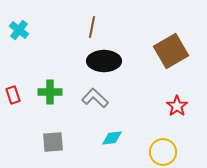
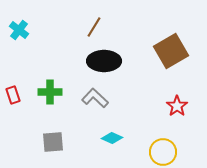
brown line: moved 2 px right; rotated 20 degrees clockwise
cyan diamond: rotated 30 degrees clockwise
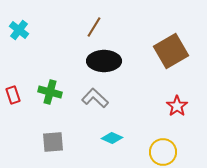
green cross: rotated 15 degrees clockwise
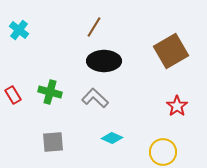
red rectangle: rotated 12 degrees counterclockwise
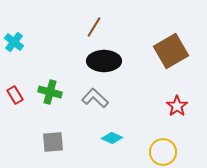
cyan cross: moved 5 px left, 12 px down
red rectangle: moved 2 px right
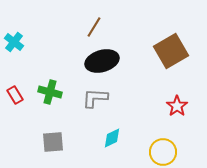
black ellipse: moved 2 px left; rotated 16 degrees counterclockwise
gray L-shape: rotated 40 degrees counterclockwise
cyan diamond: rotated 50 degrees counterclockwise
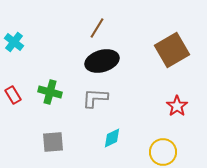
brown line: moved 3 px right, 1 px down
brown square: moved 1 px right, 1 px up
red rectangle: moved 2 px left
